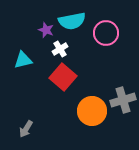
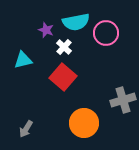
cyan semicircle: moved 4 px right, 1 px down
white cross: moved 4 px right, 2 px up; rotated 14 degrees counterclockwise
orange circle: moved 8 px left, 12 px down
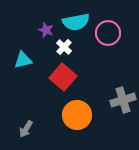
pink circle: moved 2 px right
orange circle: moved 7 px left, 8 px up
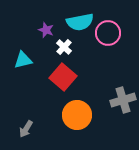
cyan semicircle: moved 4 px right
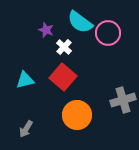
cyan semicircle: rotated 48 degrees clockwise
cyan triangle: moved 2 px right, 20 px down
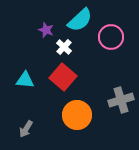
cyan semicircle: moved 2 px up; rotated 80 degrees counterclockwise
pink circle: moved 3 px right, 4 px down
cyan triangle: rotated 18 degrees clockwise
gray cross: moved 2 px left
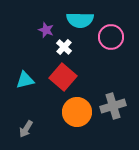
cyan semicircle: rotated 44 degrees clockwise
cyan triangle: rotated 18 degrees counterclockwise
gray cross: moved 8 px left, 6 px down
orange circle: moved 3 px up
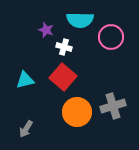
white cross: rotated 28 degrees counterclockwise
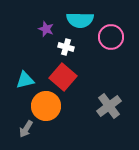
purple star: moved 1 px up
white cross: moved 2 px right
gray cross: moved 4 px left; rotated 20 degrees counterclockwise
orange circle: moved 31 px left, 6 px up
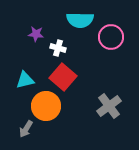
purple star: moved 10 px left, 5 px down; rotated 14 degrees counterclockwise
white cross: moved 8 px left, 1 px down
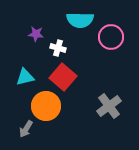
cyan triangle: moved 3 px up
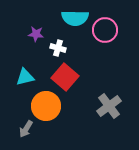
cyan semicircle: moved 5 px left, 2 px up
pink circle: moved 6 px left, 7 px up
red square: moved 2 px right
